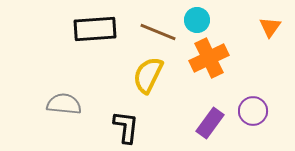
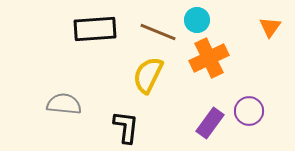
purple circle: moved 4 px left
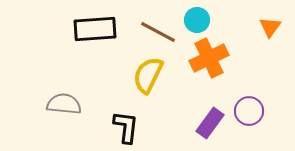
brown line: rotated 6 degrees clockwise
